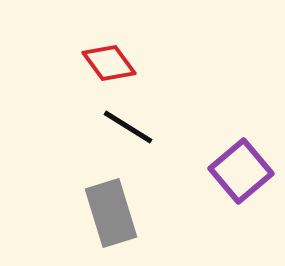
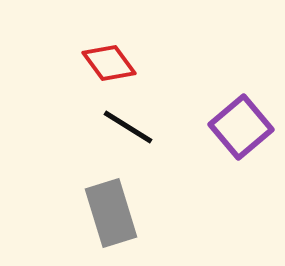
purple square: moved 44 px up
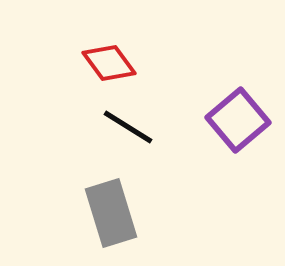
purple square: moved 3 px left, 7 px up
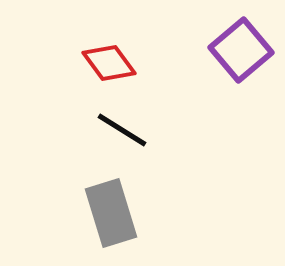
purple square: moved 3 px right, 70 px up
black line: moved 6 px left, 3 px down
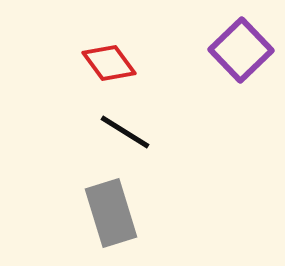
purple square: rotated 4 degrees counterclockwise
black line: moved 3 px right, 2 px down
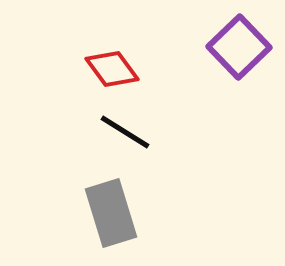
purple square: moved 2 px left, 3 px up
red diamond: moved 3 px right, 6 px down
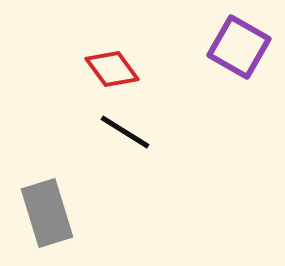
purple square: rotated 16 degrees counterclockwise
gray rectangle: moved 64 px left
